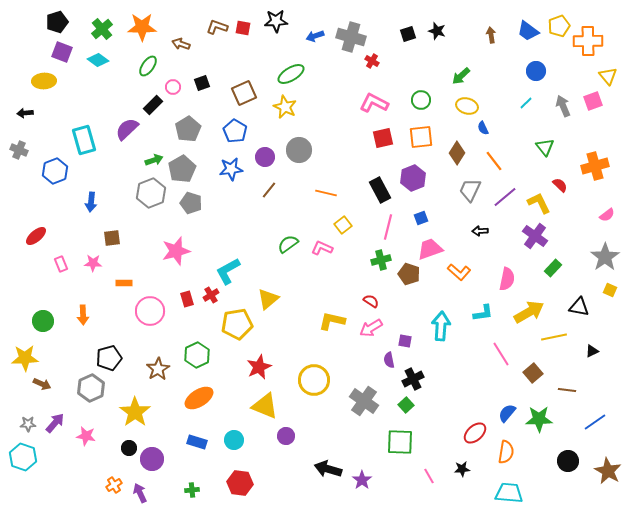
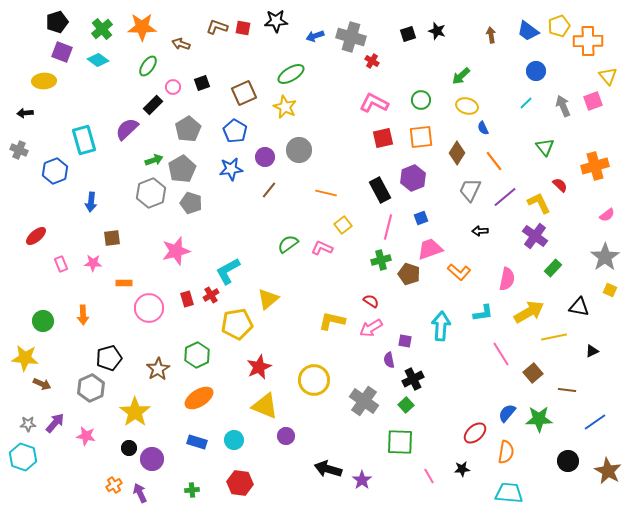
pink circle at (150, 311): moved 1 px left, 3 px up
yellow star at (25, 358): rotated 8 degrees clockwise
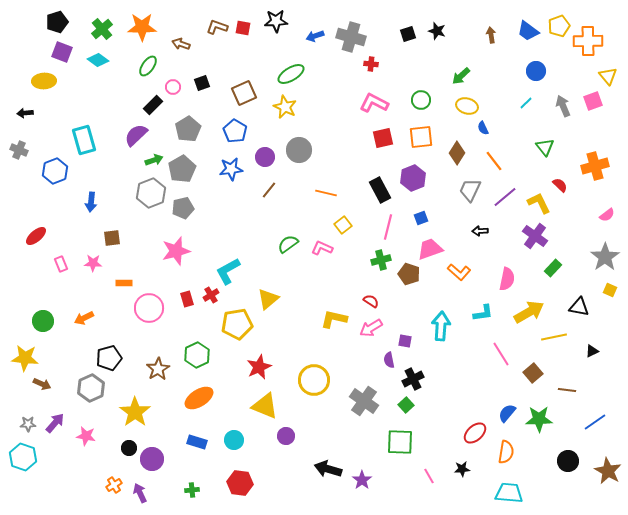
red cross at (372, 61): moved 1 px left, 3 px down; rotated 24 degrees counterclockwise
purple semicircle at (127, 129): moved 9 px right, 6 px down
gray pentagon at (191, 203): moved 8 px left, 5 px down; rotated 30 degrees counterclockwise
orange arrow at (83, 315): moved 1 px right, 3 px down; rotated 66 degrees clockwise
yellow L-shape at (332, 321): moved 2 px right, 2 px up
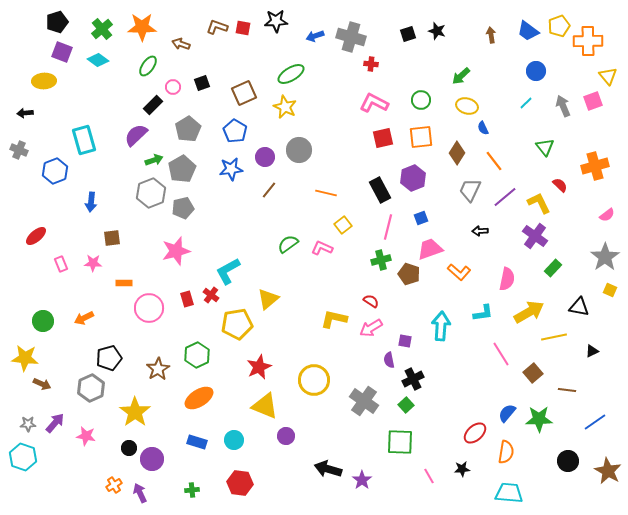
red cross at (211, 295): rotated 21 degrees counterclockwise
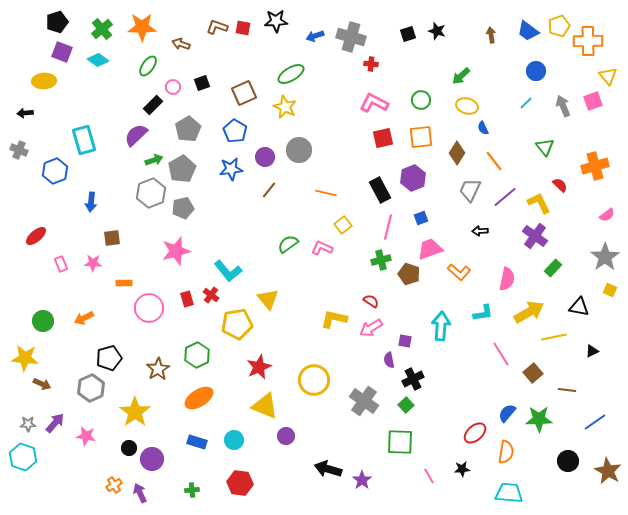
cyan L-shape at (228, 271): rotated 100 degrees counterclockwise
yellow triangle at (268, 299): rotated 30 degrees counterclockwise
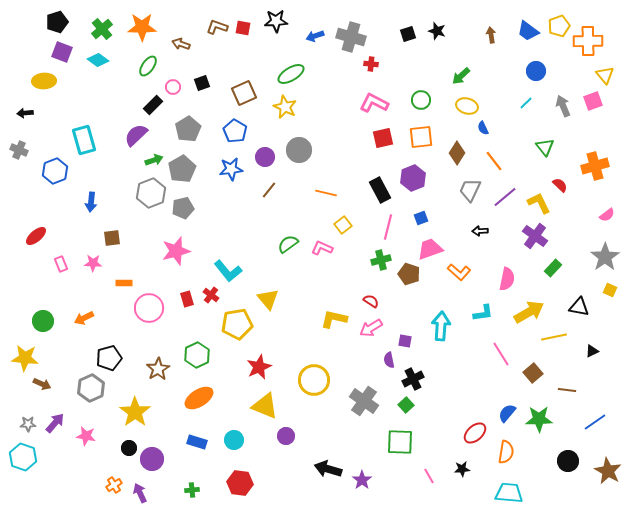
yellow triangle at (608, 76): moved 3 px left, 1 px up
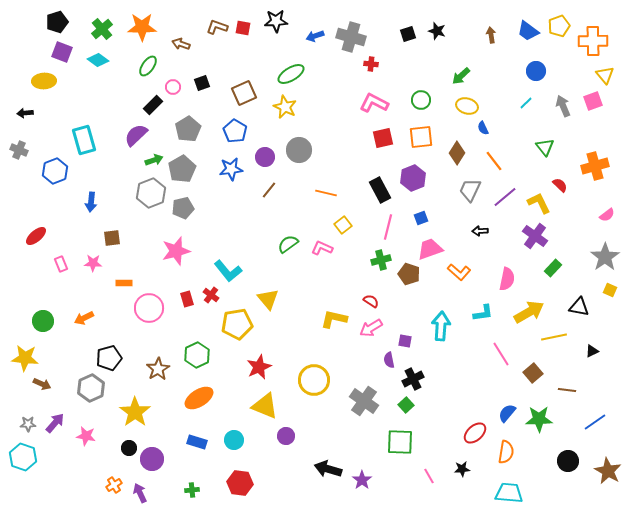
orange cross at (588, 41): moved 5 px right
